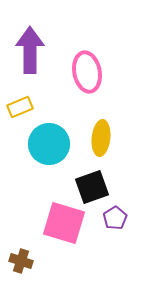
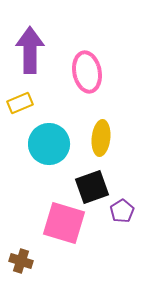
yellow rectangle: moved 4 px up
purple pentagon: moved 7 px right, 7 px up
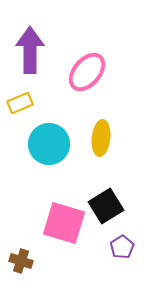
pink ellipse: rotated 51 degrees clockwise
black square: moved 14 px right, 19 px down; rotated 12 degrees counterclockwise
purple pentagon: moved 36 px down
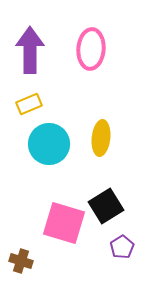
pink ellipse: moved 4 px right, 23 px up; rotated 36 degrees counterclockwise
yellow rectangle: moved 9 px right, 1 px down
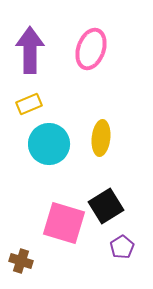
pink ellipse: rotated 15 degrees clockwise
